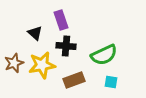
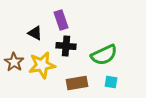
black triangle: rotated 14 degrees counterclockwise
brown star: moved 1 px up; rotated 18 degrees counterclockwise
brown rectangle: moved 3 px right, 3 px down; rotated 10 degrees clockwise
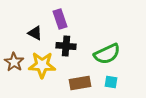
purple rectangle: moved 1 px left, 1 px up
green semicircle: moved 3 px right, 1 px up
yellow star: rotated 12 degrees clockwise
brown rectangle: moved 3 px right
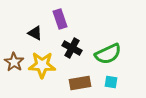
black cross: moved 6 px right, 2 px down; rotated 24 degrees clockwise
green semicircle: moved 1 px right
